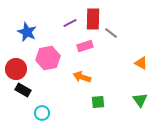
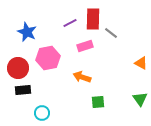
red circle: moved 2 px right, 1 px up
black rectangle: rotated 35 degrees counterclockwise
green triangle: moved 1 px up
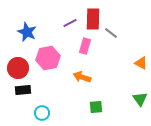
pink rectangle: rotated 56 degrees counterclockwise
green square: moved 2 px left, 5 px down
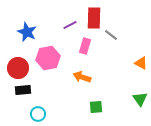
red rectangle: moved 1 px right, 1 px up
purple line: moved 2 px down
gray line: moved 2 px down
cyan circle: moved 4 px left, 1 px down
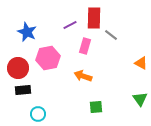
orange arrow: moved 1 px right, 1 px up
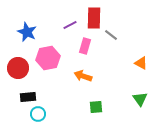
black rectangle: moved 5 px right, 7 px down
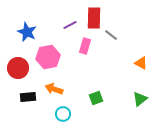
pink hexagon: moved 1 px up
orange arrow: moved 29 px left, 13 px down
green triangle: rotated 28 degrees clockwise
green square: moved 9 px up; rotated 16 degrees counterclockwise
cyan circle: moved 25 px right
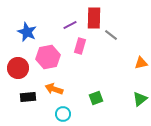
pink rectangle: moved 5 px left
orange triangle: rotated 40 degrees counterclockwise
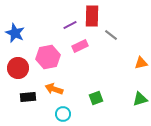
red rectangle: moved 2 px left, 2 px up
blue star: moved 12 px left, 1 px down
pink rectangle: rotated 49 degrees clockwise
green triangle: rotated 21 degrees clockwise
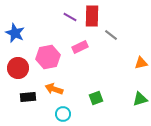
purple line: moved 8 px up; rotated 56 degrees clockwise
pink rectangle: moved 1 px down
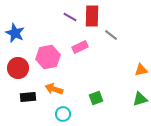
orange triangle: moved 7 px down
